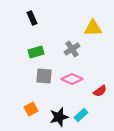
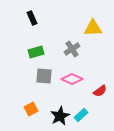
black star: moved 1 px right, 1 px up; rotated 12 degrees counterclockwise
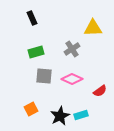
cyan rectangle: rotated 24 degrees clockwise
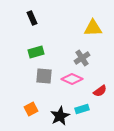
gray cross: moved 10 px right, 9 px down
cyan rectangle: moved 1 px right, 6 px up
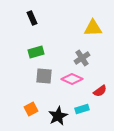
black star: moved 2 px left
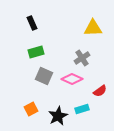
black rectangle: moved 5 px down
gray square: rotated 18 degrees clockwise
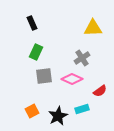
green rectangle: rotated 49 degrees counterclockwise
gray square: rotated 30 degrees counterclockwise
orange square: moved 1 px right, 2 px down
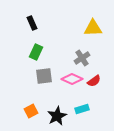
red semicircle: moved 6 px left, 10 px up
orange square: moved 1 px left
black star: moved 1 px left
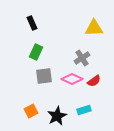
yellow triangle: moved 1 px right
cyan rectangle: moved 2 px right, 1 px down
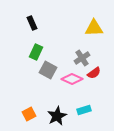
gray square: moved 4 px right, 6 px up; rotated 36 degrees clockwise
red semicircle: moved 8 px up
orange square: moved 2 px left, 3 px down
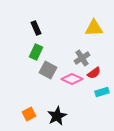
black rectangle: moved 4 px right, 5 px down
cyan rectangle: moved 18 px right, 18 px up
